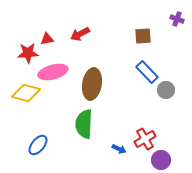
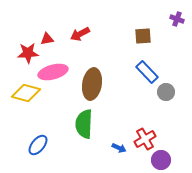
gray circle: moved 2 px down
blue arrow: moved 1 px up
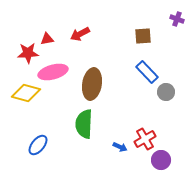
blue arrow: moved 1 px right, 1 px up
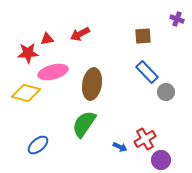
green semicircle: rotated 32 degrees clockwise
blue ellipse: rotated 10 degrees clockwise
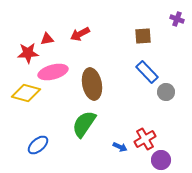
brown ellipse: rotated 20 degrees counterclockwise
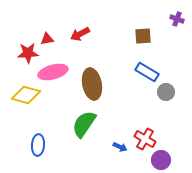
blue rectangle: rotated 15 degrees counterclockwise
yellow diamond: moved 2 px down
red cross: rotated 30 degrees counterclockwise
blue ellipse: rotated 45 degrees counterclockwise
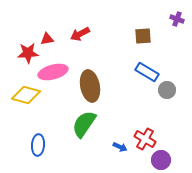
brown ellipse: moved 2 px left, 2 px down
gray circle: moved 1 px right, 2 px up
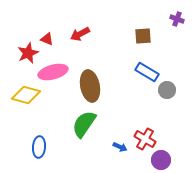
red triangle: rotated 32 degrees clockwise
red star: rotated 20 degrees counterclockwise
blue ellipse: moved 1 px right, 2 px down
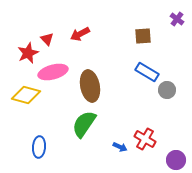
purple cross: rotated 16 degrees clockwise
red triangle: rotated 24 degrees clockwise
purple circle: moved 15 px right
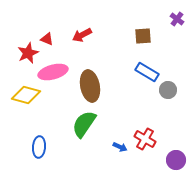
red arrow: moved 2 px right, 1 px down
red triangle: rotated 24 degrees counterclockwise
gray circle: moved 1 px right
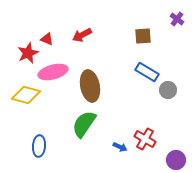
blue ellipse: moved 1 px up
